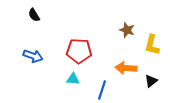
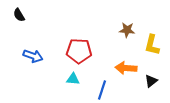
black semicircle: moved 15 px left
brown star: rotated 14 degrees counterclockwise
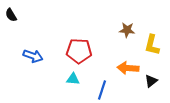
black semicircle: moved 8 px left
orange arrow: moved 2 px right
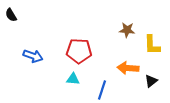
yellow L-shape: rotated 15 degrees counterclockwise
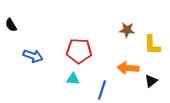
black semicircle: moved 10 px down
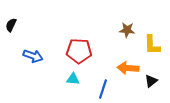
black semicircle: rotated 56 degrees clockwise
blue line: moved 1 px right, 1 px up
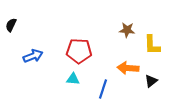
blue arrow: rotated 42 degrees counterclockwise
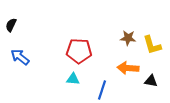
brown star: moved 1 px right, 8 px down
yellow L-shape: rotated 15 degrees counterclockwise
blue arrow: moved 13 px left, 1 px down; rotated 120 degrees counterclockwise
black triangle: rotated 48 degrees clockwise
blue line: moved 1 px left, 1 px down
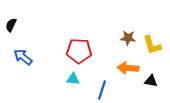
blue arrow: moved 3 px right
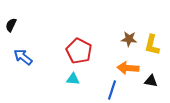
brown star: moved 1 px right, 1 px down
yellow L-shape: rotated 30 degrees clockwise
red pentagon: rotated 25 degrees clockwise
blue line: moved 10 px right
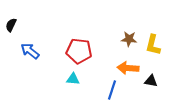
yellow L-shape: moved 1 px right
red pentagon: rotated 20 degrees counterclockwise
blue arrow: moved 7 px right, 6 px up
